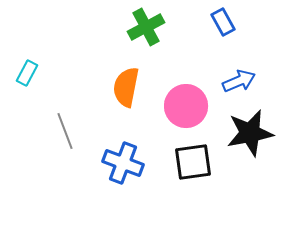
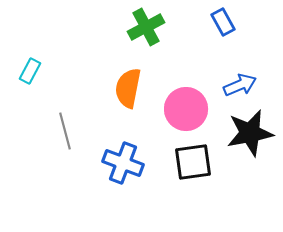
cyan rectangle: moved 3 px right, 2 px up
blue arrow: moved 1 px right, 4 px down
orange semicircle: moved 2 px right, 1 px down
pink circle: moved 3 px down
gray line: rotated 6 degrees clockwise
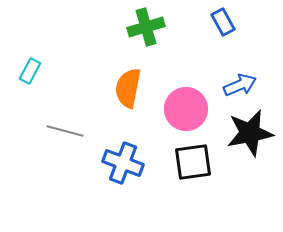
green cross: rotated 12 degrees clockwise
gray line: rotated 60 degrees counterclockwise
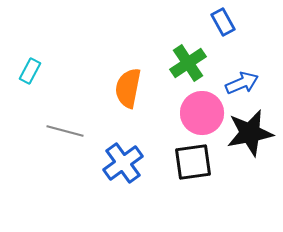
green cross: moved 42 px right, 36 px down; rotated 18 degrees counterclockwise
blue arrow: moved 2 px right, 2 px up
pink circle: moved 16 px right, 4 px down
blue cross: rotated 33 degrees clockwise
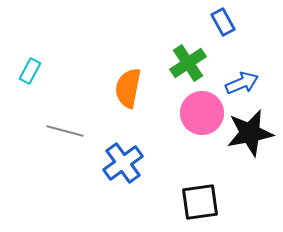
black square: moved 7 px right, 40 px down
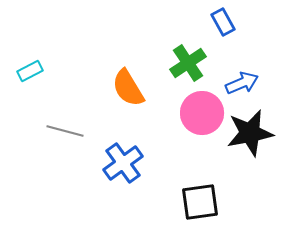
cyan rectangle: rotated 35 degrees clockwise
orange semicircle: rotated 42 degrees counterclockwise
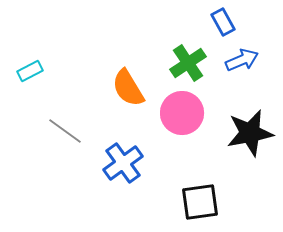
blue arrow: moved 23 px up
pink circle: moved 20 px left
gray line: rotated 21 degrees clockwise
